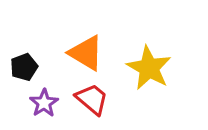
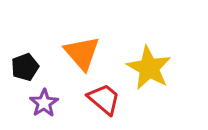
orange triangle: moved 4 px left; rotated 18 degrees clockwise
black pentagon: moved 1 px right
red trapezoid: moved 12 px right
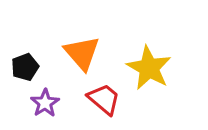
purple star: moved 1 px right
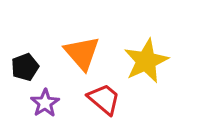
yellow star: moved 3 px left, 7 px up; rotated 18 degrees clockwise
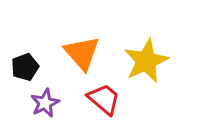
purple star: rotated 8 degrees clockwise
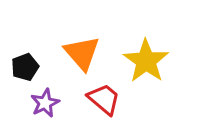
yellow star: rotated 12 degrees counterclockwise
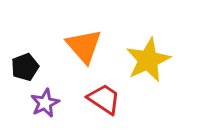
orange triangle: moved 2 px right, 7 px up
yellow star: moved 2 px right, 1 px up; rotated 12 degrees clockwise
red trapezoid: rotated 6 degrees counterclockwise
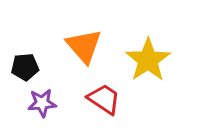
yellow star: rotated 9 degrees counterclockwise
black pentagon: rotated 16 degrees clockwise
purple star: moved 3 px left; rotated 20 degrees clockwise
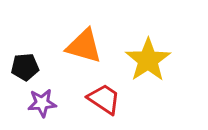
orange triangle: rotated 33 degrees counterclockwise
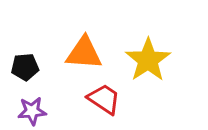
orange triangle: moved 7 px down; rotated 12 degrees counterclockwise
purple star: moved 10 px left, 8 px down
